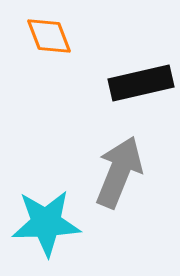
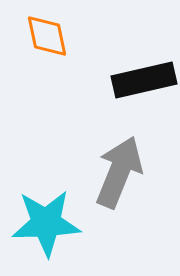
orange diamond: moved 2 px left; rotated 9 degrees clockwise
black rectangle: moved 3 px right, 3 px up
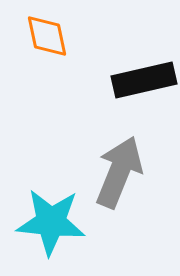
cyan star: moved 5 px right, 1 px up; rotated 8 degrees clockwise
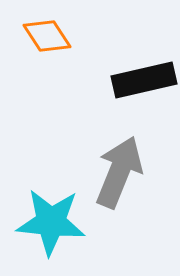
orange diamond: rotated 21 degrees counterclockwise
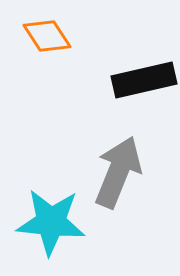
gray arrow: moved 1 px left
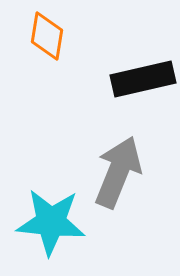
orange diamond: rotated 42 degrees clockwise
black rectangle: moved 1 px left, 1 px up
